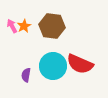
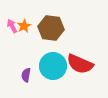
brown hexagon: moved 1 px left, 2 px down
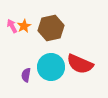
brown hexagon: rotated 20 degrees counterclockwise
cyan circle: moved 2 px left, 1 px down
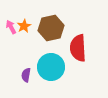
pink arrow: moved 1 px left, 1 px down
red semicircle: moved 2 px left, 16 px up; rotated 64 degrees clockwise
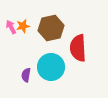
orange star: moved 1 px left; rotated 16 degrees clockwise
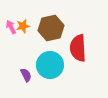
cyan circle: moved 1 px left, 2 px up
purple semicircle: rotated 144 degrees clockwise
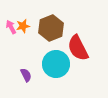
brown hexagon: rotated 10 degrees counterclockwise
red semicircle: rotated 24 degrees counterclockwise
cyan circle: moved 6 px right, 1 px up
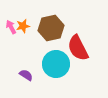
brown hexagon: rotated 10 degrees clockwise
purple semicircle: rotated 32 degrees counterclockwise
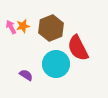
brown hexagon: rotated 10 degrees counterclockwise
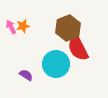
brown hexagon: moved 17 px right
